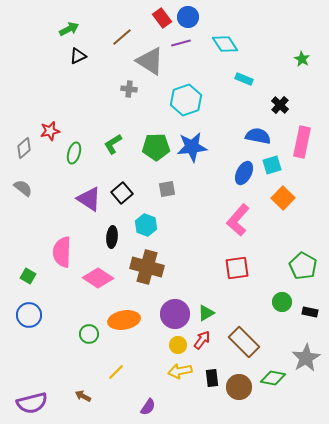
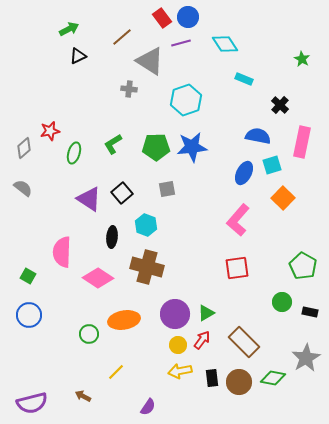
brown circle at (239, 387): moved 5 px up
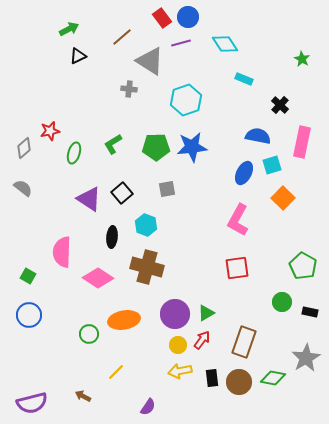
pink L-shape at (238, 220): rotated 12 degrees counterclockwise
brown rectangle at (244, 342): rotated 64 degrees clockwise
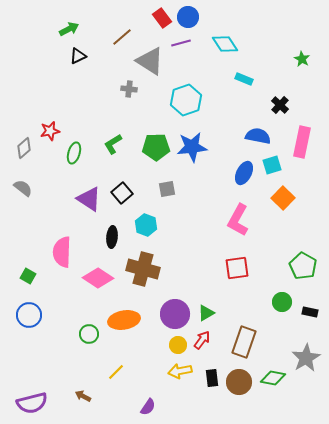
brown cross at (147, 267): moved 4 px left, 2 px down
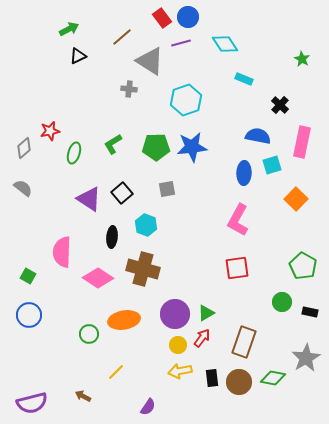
blue ellipse at (244, 173): rotated 25 degrees counterclockwise
orange square at (283, 198): moved 13 px right, 1 px down
red arrow at (202, 340): moved 2 px up
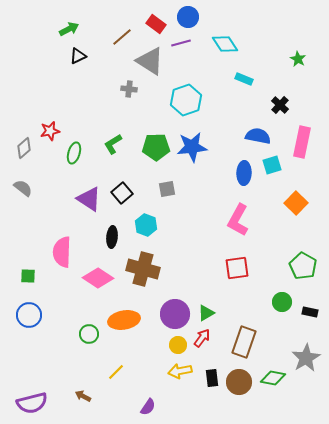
red rectangle at (162, 18): moved 6 px left, 6 px down; rotated 18 degrees counterclockwise
green star at (302, 59): moved 4 px left
orange square at (296, 199): moved 4 px down
green square at (28, 276): rotated 28 degrees counterclockwise
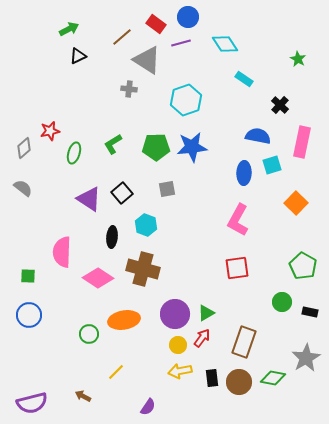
gray triangle at (150, 61): moved 3 px left, 1 px up
cyan rectangle at (244, 79): rotated 12 degrees clockwise
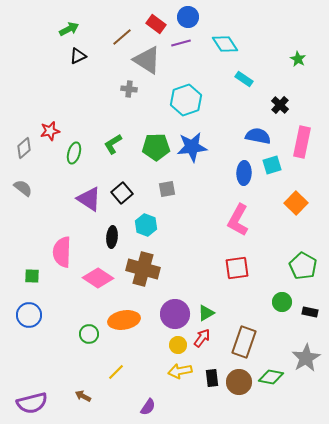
green square at (28, 276): moved 4 px right
green diamond at (273, 378): moved 2 px left, 1 px up
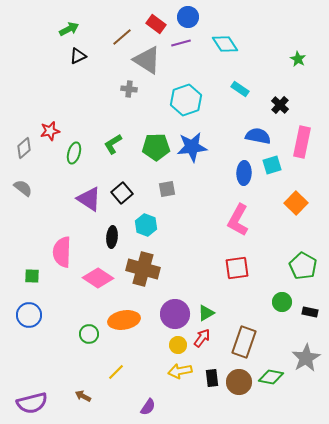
cyan rectangle at (244, 79): moved 4 px left, 10 px down
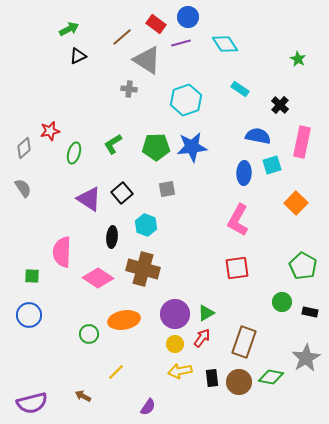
gray semicircle at (23, 188): rotated 18 degrees clockwise
yellow circle at (178, 345): moved 3 px left, 1 px up
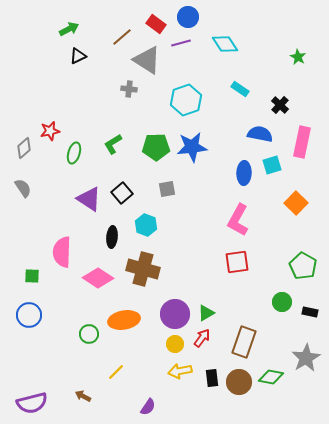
green star at (298, 59): moved 2 px up
blue semicircle at (258, 136): moved 2 px right, 2 px up
red square at (237, 268): moved 6 px up
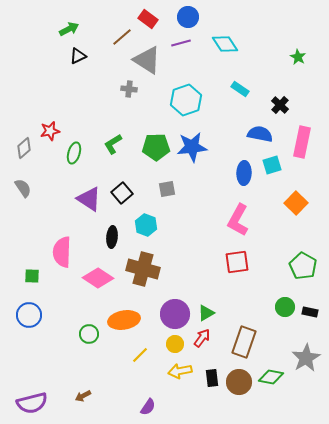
red rectangle at (156, 24): moved 8 px left, 5 px up
green circle at (282, 302): moved 3 px right, 5 px down
yellow line at (116, 372): moved 24 px right, 17 px up
brown arrow at (83, 396): rotated 56 degrees counterclockwise
